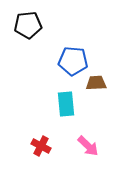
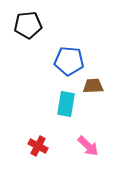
blue pentagon: moved 4 px left
brown trapezoid: moved 3 px left, 3 px down
cyan rectangle: rotated 15 degrees clockwise
red cross: moved 3 px left
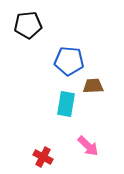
red cross: moved 5 px right, 11 px down
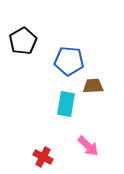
black pentagon: moved 5 px left, 16 px down; rotated 24 degrees counterclockwise
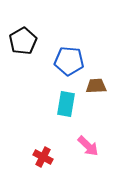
brown trapezoid: moved 3 px right
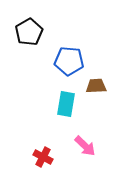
black pentagon: moved 6 px right, 9 px up
pink arrow: moved 3 px left
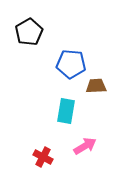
blue pentagon: moved 2 px right, 3 px down
cyan rectangle: moved 7 px down
pink arrow: rotated 75 degrees counterclockwise
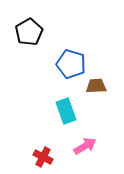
blue pentagon: rotated 12 degrees clockwise
cyan rectangle: rotated 30 degrees counterclockwise
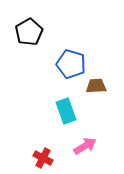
red cross: moved 1 px down
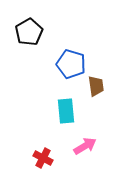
brown trapezoid: rotated 85 degrees clockwise
cyan rectangle: rotated 15 degrees clockwise
